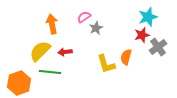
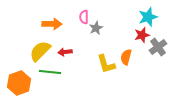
pink semicircle: rotated 56 degrees counterclockwise
orange arrow: rotated 102 degrees clockwise
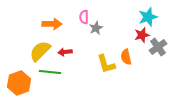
orange semicircle: rotated 28 degrees counterclockwise
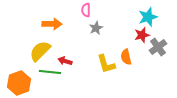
pink semicircle: moved 2 px right, 7 px up
red arrow: moved 9 px down; rotated 24 degrees clockwise
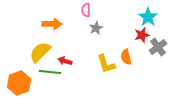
cyan star: rotated 18 degrees counterclockwise
yellow semicircle: moved 1 px down
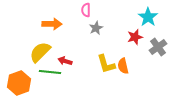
red star: moved 7 px left, 2 px down
orange semicircle: moved 3 px left, 9 px down
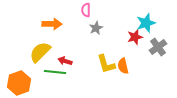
cyan star: moved 2 px left, 6 px down; rotated 18 degrees clockwise
green line: moved 5 px right
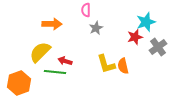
cyan star: moved 1 px up
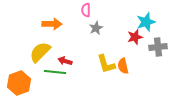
gray cross: rotated 30 degrees clockwise
